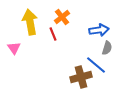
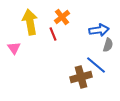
gray semicircle: moved 1 px right, 3 px up
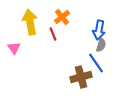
blue arrow: rotated 108 degrees clockwise
gray semicircle: moved 7 px left
blue line: moved 2 px up; rotated 15 degrees clockwise
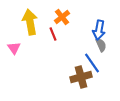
gray semicircle: rotated 40 degrees counterclockwise
blue line: moved 4 px left
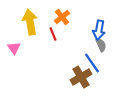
brown cross: rotated 15 degrees counterclockwise
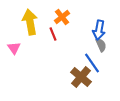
brown cross: rotated 20 degrees counterclockwise
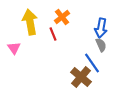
blue arrow: moved 2 px right, 2 px up
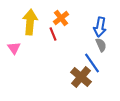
orange cross: moved 1 px left, 1 px down
yellow arrow: rotated 15 degrees clockwise
blue arrow: moved 1 px left, 1 px up
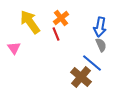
yellow arrow: rotated 40 degrees counterclockwise
red line: moved 3 px right
blue line: rotated 15 degrees counterclockwise
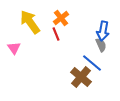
blue arrow: moved 3 px right, 4 px down
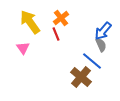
blue arrow: rotated 30 degrees clockwise
pink triangle: moved 9 px right
blue line: moved 2 px up
